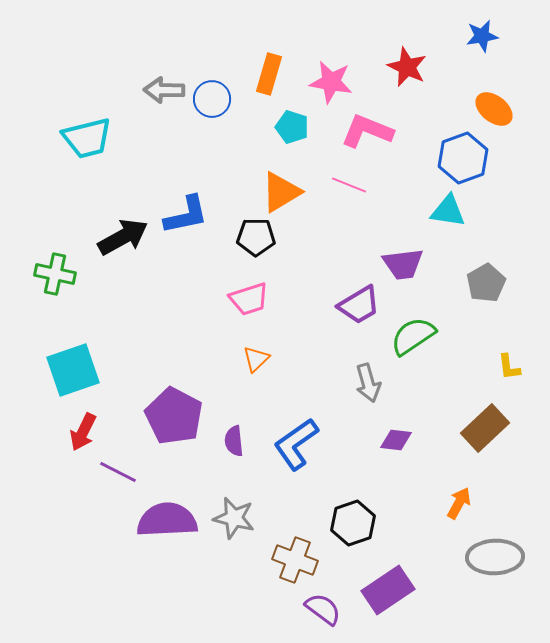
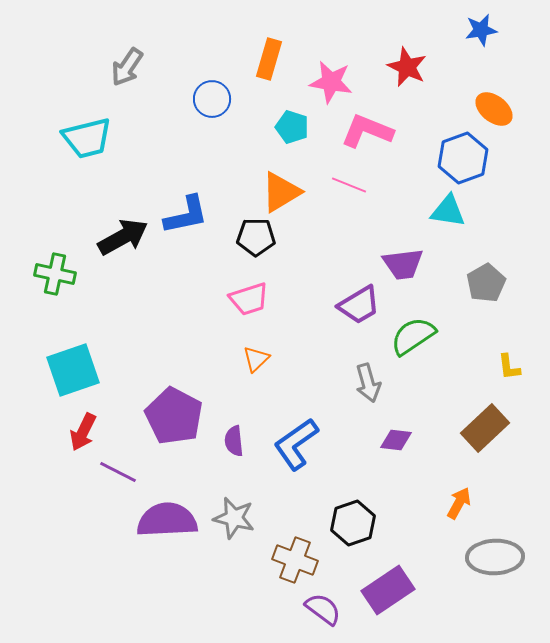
blue star at (482, 36): moved 1 px left, 6 px up
orange rectangle at (269, 74): moved 15 px up
gray arrow at (164, 90): moved 37 px left, 23 px up; rotated 57 degrees counterclockwise
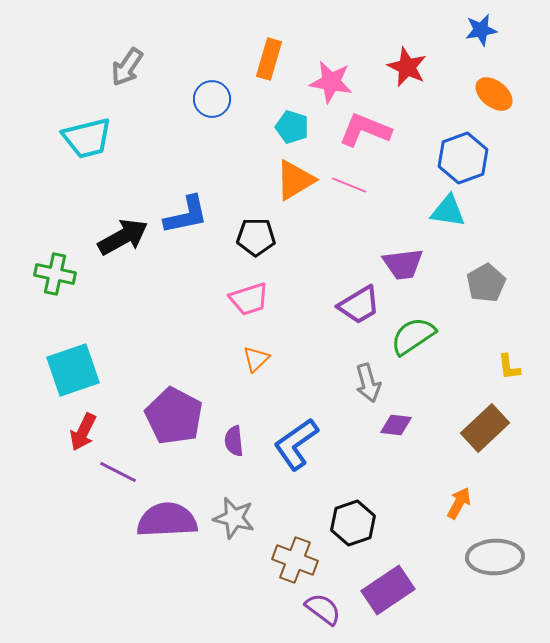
orange ellipse at (494, 109): moved 15 px up
pink L-shape at (367, 131): moved 2 px left, 1 px up
orange triangle at (281, 192): moved 14 px right, 12 px up
purple diamond at (396, 440): moved 15 px up
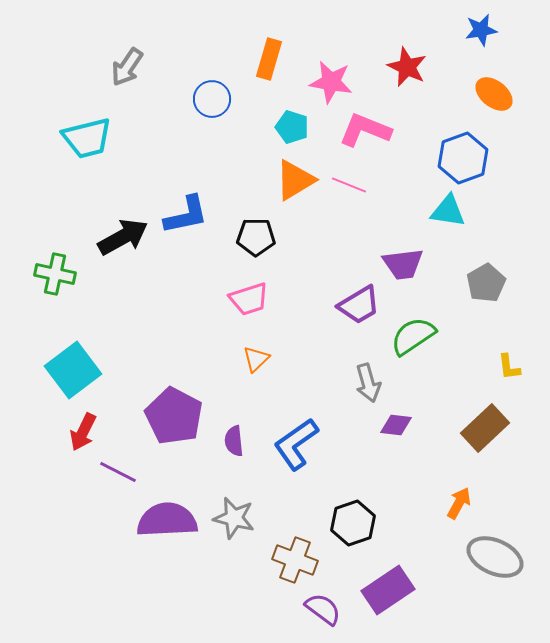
cyan square at (73, 370): rotated 18 degrees counterclockwise
gray ellipse at (495, 557): rotated 26 degrees clockwise
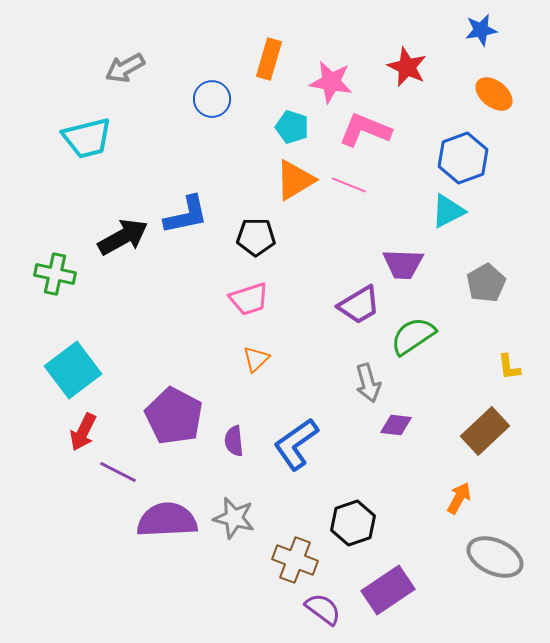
gray arrow at (127, 67): moved 2 px left, 1 px down; rotated 27 degrees clockwise
cyan triangle at (448, 211): rotated 36 degrees counterclockwise
purple trapezoid at (403, 264): rotated 9 degrees clockwise
brown rectangle at (485, 428): moved 3 px down
orange arrow at (459, 503): moved 5 px up
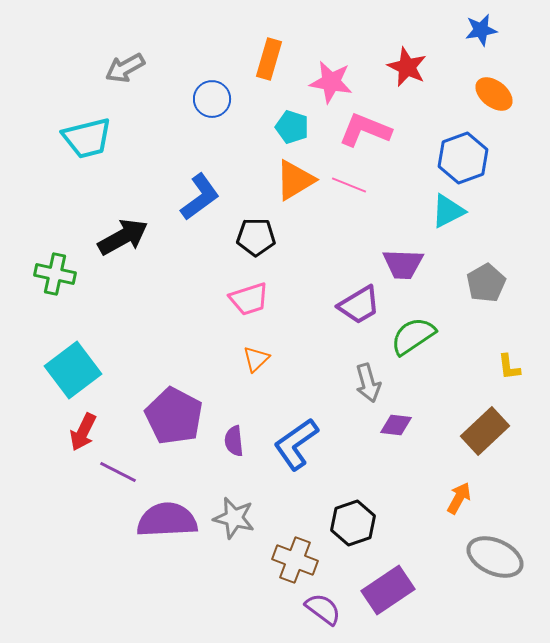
blue L-shape at (186, 215): moved 14 px right, 18 px up; rotated 24 degrees counterclockwise
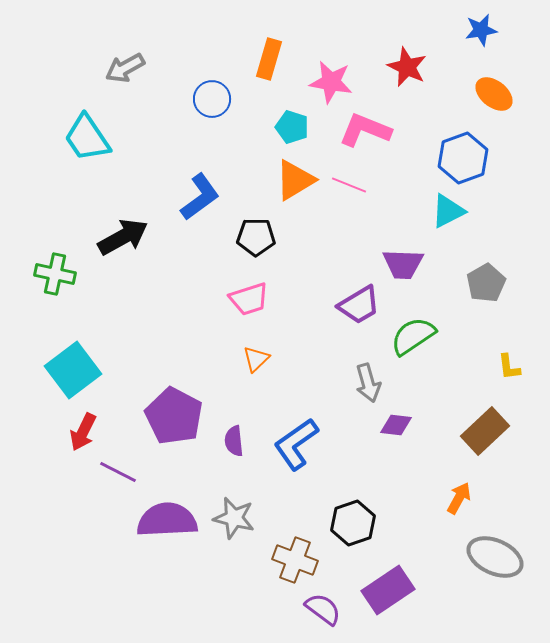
cyan trapezoid at (87, 138): rotated 70 degrees clockwise
